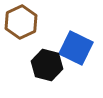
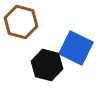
brown hexagon: rotated 20 degrees counterclockwise
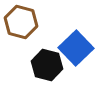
blue square: rotated 20 degrees clockwise
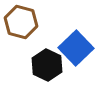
black hexagon: rotated 12 degrees clockwise
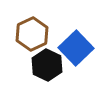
brown hexagon: moved 11 px right, 12 px down; rotated 20 degrees clockwise
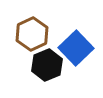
black hexagon: rotated 12 degrees clockwise
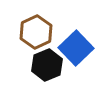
brown hexagon: moved 4 px right, 2 px up
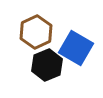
blue square: rotated 16 degrees counterclockwise
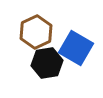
black hexagon: moved 2 px up; rotated 12 degrees clockwise
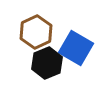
black hexagon: rotated 12 degrees counterclockwise
